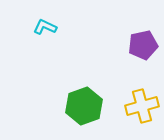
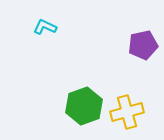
yellow cross: moved 15 px left, 6 px down
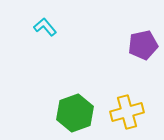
cyan L-shape: rotated 25 degrees clockwise
green hexagon: moved 9 px left, 7 px down
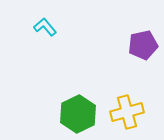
green hexagon: moved 3 px right, 1 px down; rotated 6 degrees counterclockwise
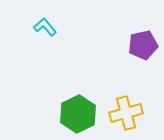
yellow cross: moved 1 px left, 1 px down
